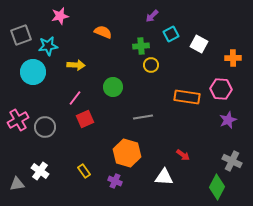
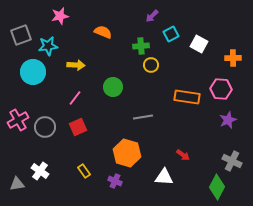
red square: moved 7 px left, 8 px down
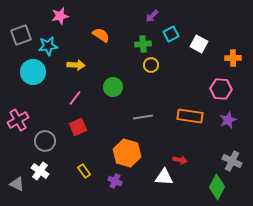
orange semicircle: moved 2 px left, 3 px down; rotated 12 degrees clockwise
green cross: moved 2 px right, 2 px up
orange rectangle: moved 3 px right, 19 px down
gray circle: moved 14 px down
red arrow: moved 3 px left, 5 px down; rotated 24 degrees counterclockwise
gray triangle: rotated 35 degrees clockwise
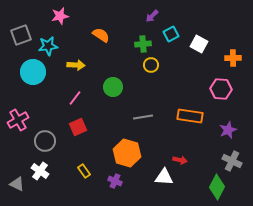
purple star: moved 10 px down
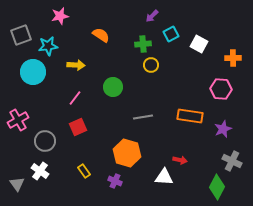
purple star: moved 5 px left, 1 px up
gray triangle: rotated 28 degrees clockwise
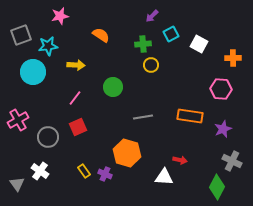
gray circle: moved 3 px right, 4 px up
purple cross: moved 10 px left, 7 px up
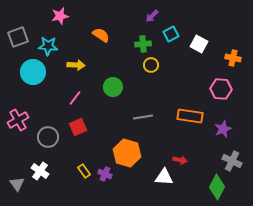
gray square: moved 3 px left, 2 px down
cyan star: rotated 12 degrees clockwise
orange cross: rotated 14 degrees clockwise
